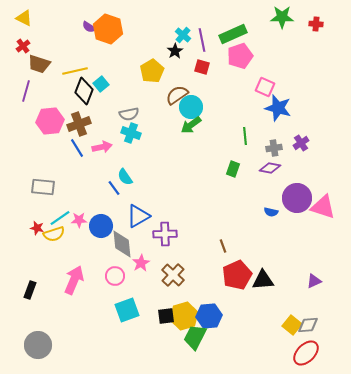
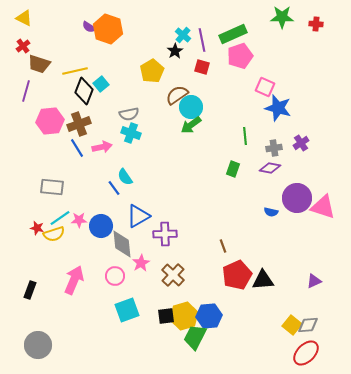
gray rectangle at (43, 187): moved 9 px right
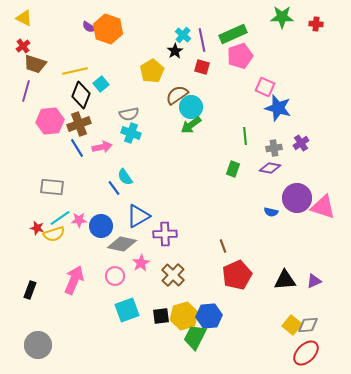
brown trapezoid at (39, 64): moved 4 px left
black diamond at (84, 91): moved 3 px left, 4 px down
gray diamond at (122, 244): rotated 72 degrees counterclockwise
black triangle at (263, 280): moved 22 px right
black square at (166, 316): moved 5 px left
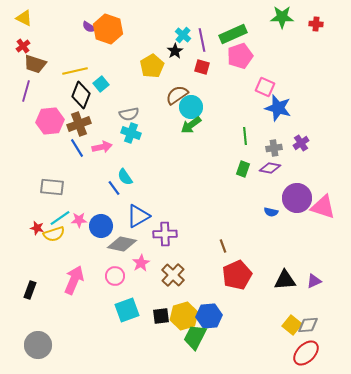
yellow pentagon at (152, 71): moved 5 px up
green rectangle at (233, 169): moved 10 px right
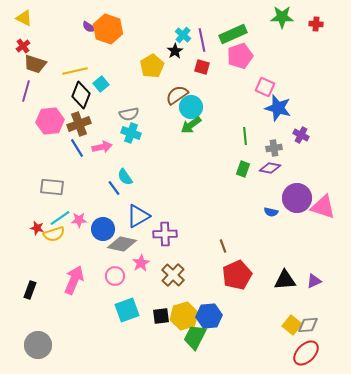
purple cross at (301, 143): moved 8 px up; rotated 28 degrees counterclockwise
blue circle at (101, 226): moved 2 px right, 3 px down
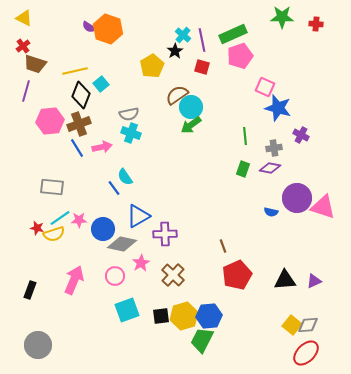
green trapezoid at (195, 337): moved 7 px right, 3 px down
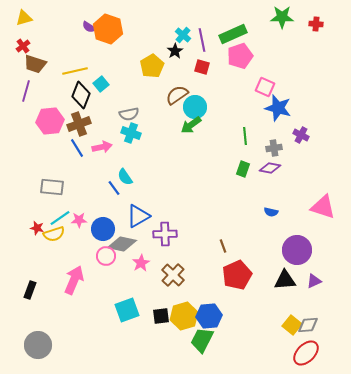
yellow triangle at (24, 18): rotated 42 degrees counterclockwise
cyan circle at (191, 107): moved 4 px right
purple circle at (297, 198): moved 52 px down
pink circle at (115, 276): moved 9 px left, 20 px up
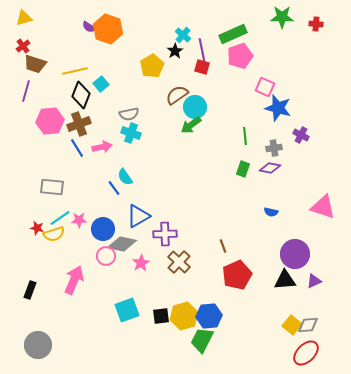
purple line at (202, 40): moved 10 px down
purple circle at (297, 250): moved 2 px left, 4 px down
brown cross at (173, 275): moved 6 px right, 13 px up
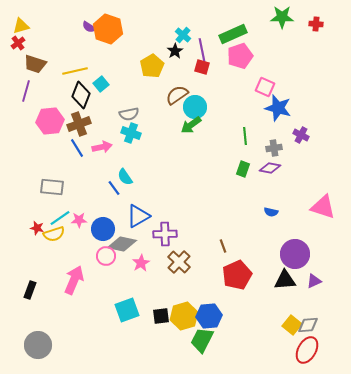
yellow triangle at (24, 18): moved 3 px left, 8 px down
red cross at (23, 46): moved 5 px left, 3 px up
red ellipse at (306, 353): moved 1 px right, 3 px up; rotated 16 degrees counterclockwise
